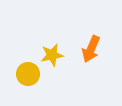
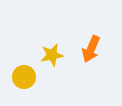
yellow circle: moved 4 px left, 3 px down
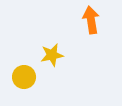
orange arrow: moved 29 px up; rotated 148 degrees clockwise
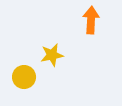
orange arrow: rotated 12 degrees clockwise
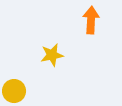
yellow circle: moved 10 px left, 14 px down
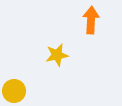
yellow star: moved 5 px right
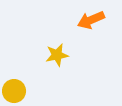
orange arrow: rotated 116 degrees counterclockwise
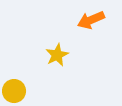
yellow star: rotated 15 degrees counterclockwise
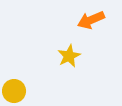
yellow star: moved 12 px right, 1 px down
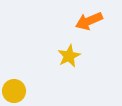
orange arrow: moved 2 px left, 1 px down
